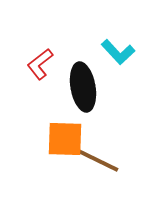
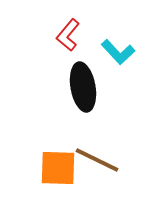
red L-shape: moved 28 px right, 29 px up; rotated 12 degrees counterclockwise
orange square: moved 7 px left, 29 px down
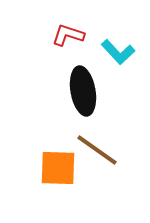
red L-shape: rotated 68 degrees clockwise
black ellipse: moved 4 px down
brown line: moved 10 px up; rotated 9 degrees clockwise
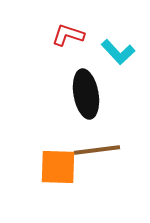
black ellipse: moved 3 px right, 3 px down
brown line: rotated 42 degrees counterclockwise
orange square: moved 1 px up
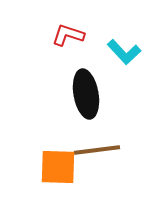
cyan L-shape: moved 6 px right
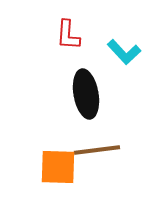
red L-shape: rotated 104 degrees counterclockwise
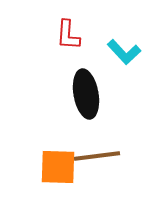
brown line: moved 6 px down
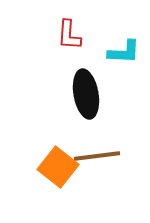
red L-shape: moved 1 px right
cyan L-shape: rotated 44 degrees counterclockwise
orange square: rotated 36 degrees clockwise
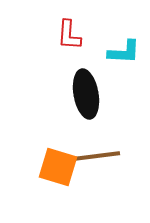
orange square: rotated 21 degrees counterclockwise
